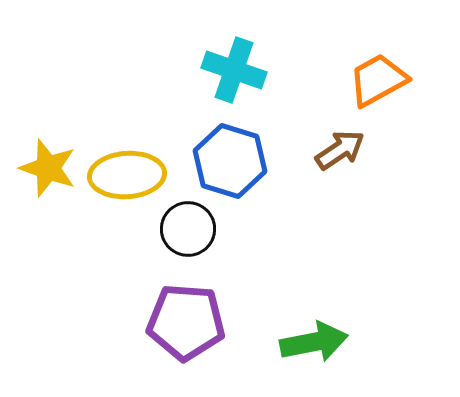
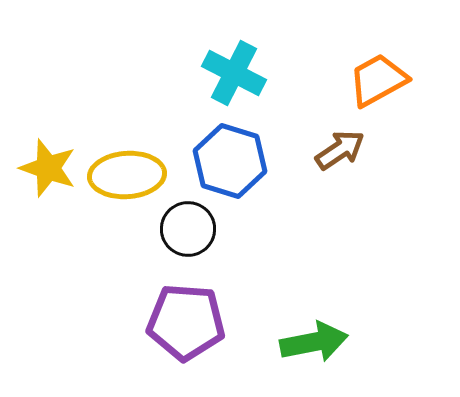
cyan cross: moved 3 px down; rotated 8 degrees clockwise
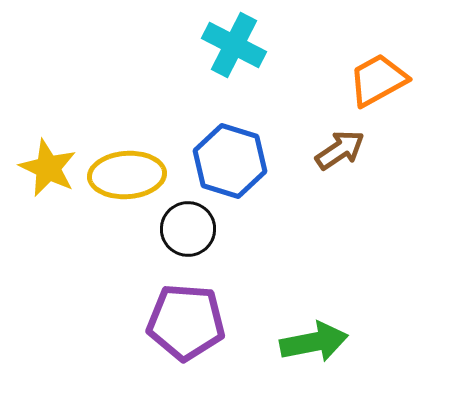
cyan cross: moved 28 px up
yellow star: rotated 6 degrees clockwise
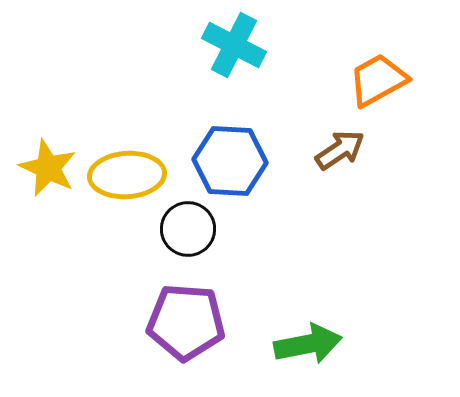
blue hexagon: rotated 14 degrees counterclockwise
green arrow: moved 6 px left, 2 px down
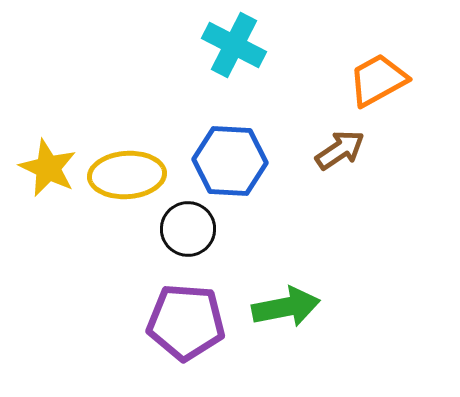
green arrow: moved 22 px left, 37 px up
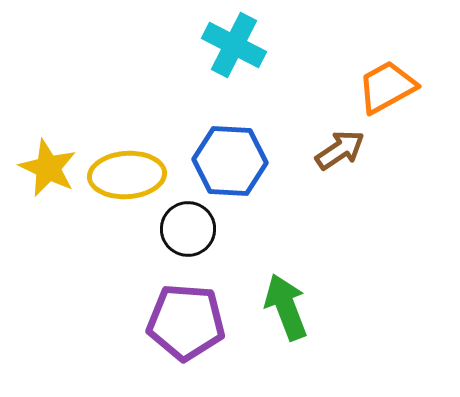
orange trapezoid: moved 9 px right, 7 px down
green arrow: rotated 100 degrees counterclockwise
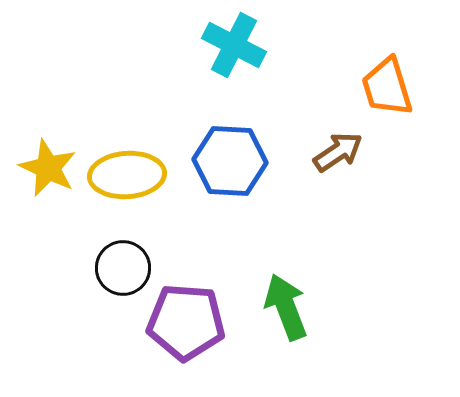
orange trapezoid: rotated 78 degrees counterclockwise
brown arrow: moved 2 px left, 2 px down
black circle: moved 65 px left, 39 px down
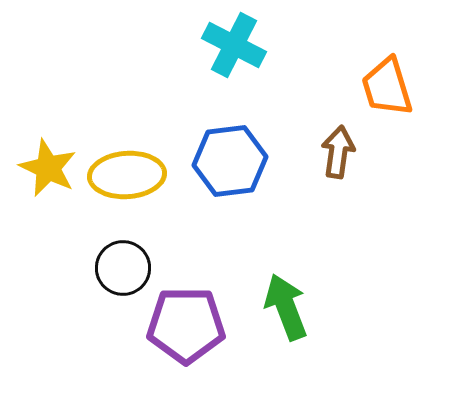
brown arrow: rotated 48 degrees counterclockwise
blue hexagon: rotated 10 degrees counterclockwise
purple pentagon: moved 3 px down; rotated 4 degrees counterclockwise
